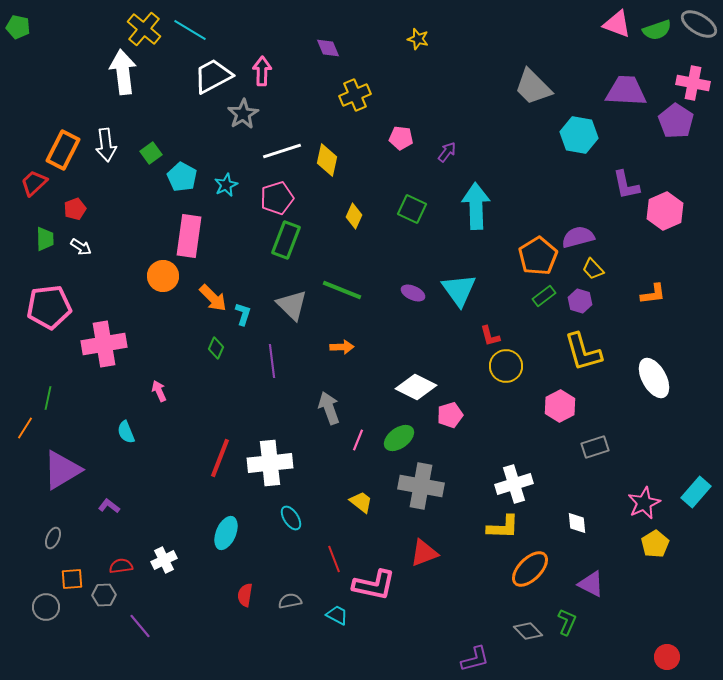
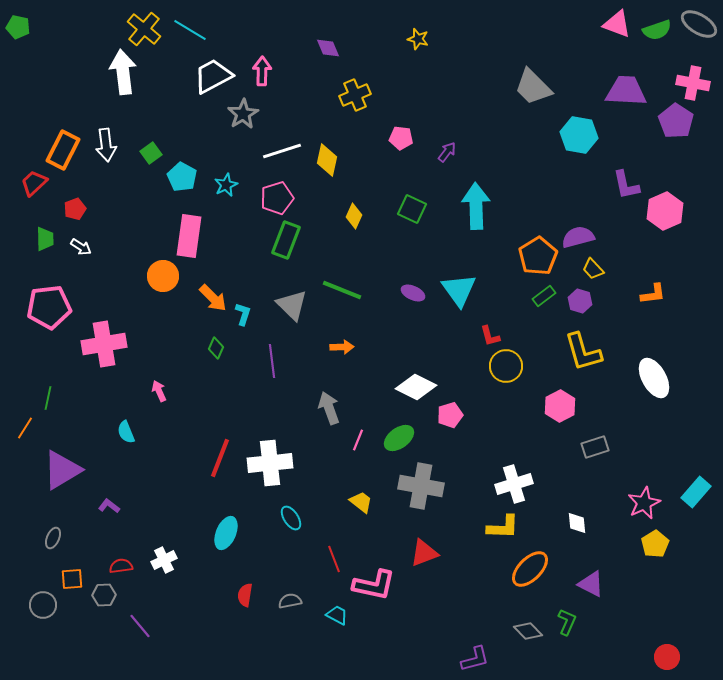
gray circle at (46, 607): moved 3 px left, 2 px up
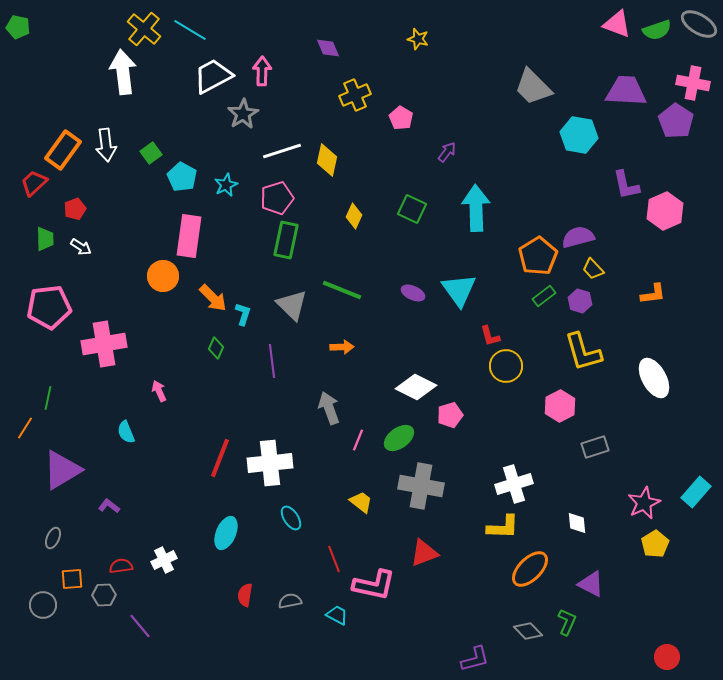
pink pentagon at (401, 138): moved 20 px up; rotated 25 degrees clockwise
orange rectangle at (63, 150): rotated 9 degrees clockwise
cyan arrow at (476, 206): moved 2 px down
green rectangle at (286, 240): rotated 9 degrees counterclockwise
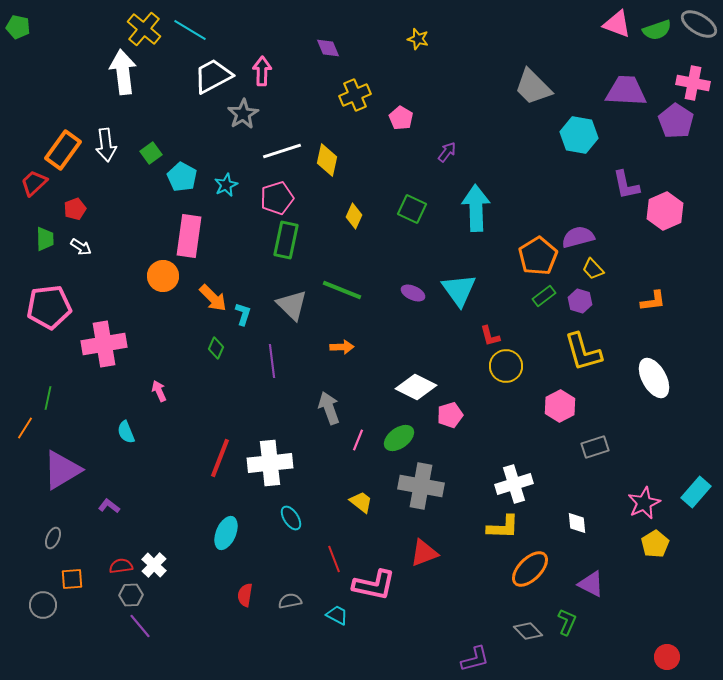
orange L-shape at (653, 294): moved 7 px down
white cross at (164, 560): moved 10 px left, 5 px down; rotated 20 degrees counterclockwise
gray hexagon at (104, 595): moved 27 px right
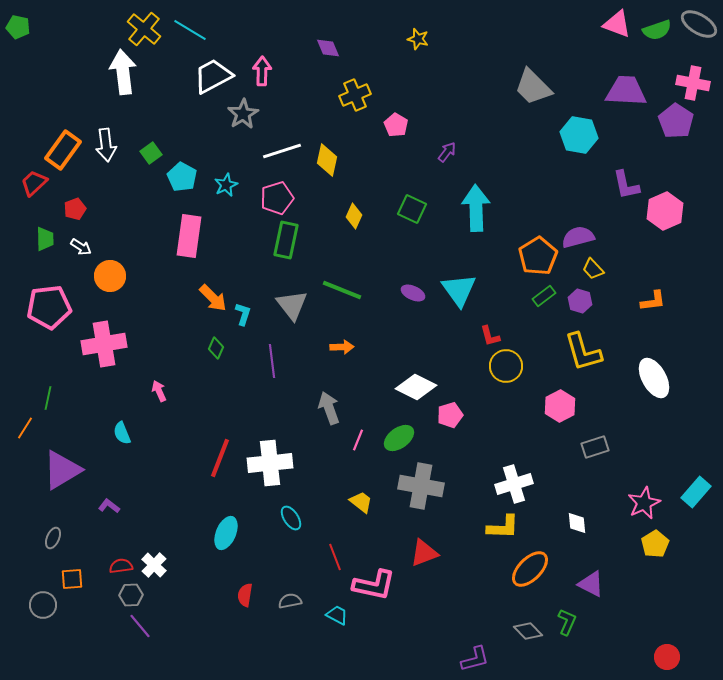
pink pentagon at (401, 118): moved 5 px left, 7 px down
orange circle at (163, 276): moved 53 px left
gray triangle at (292, 305): rotated 8 degrees clockwise
cyan semicircle at (126, 432): moved 4 px left, 1 px down
red line at (334, 559): moved 1 px right, 2 px up
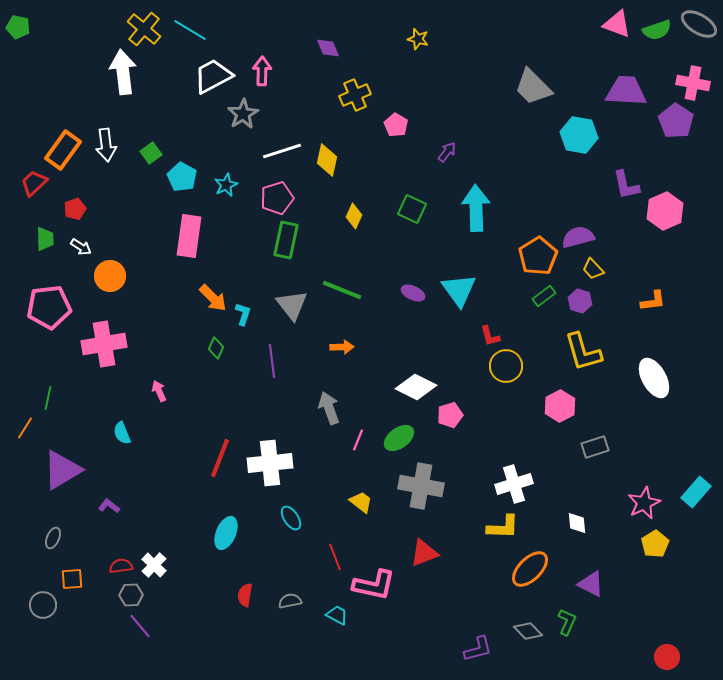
purple L-shape at (475, 659): moved 3 px right, 10 px up
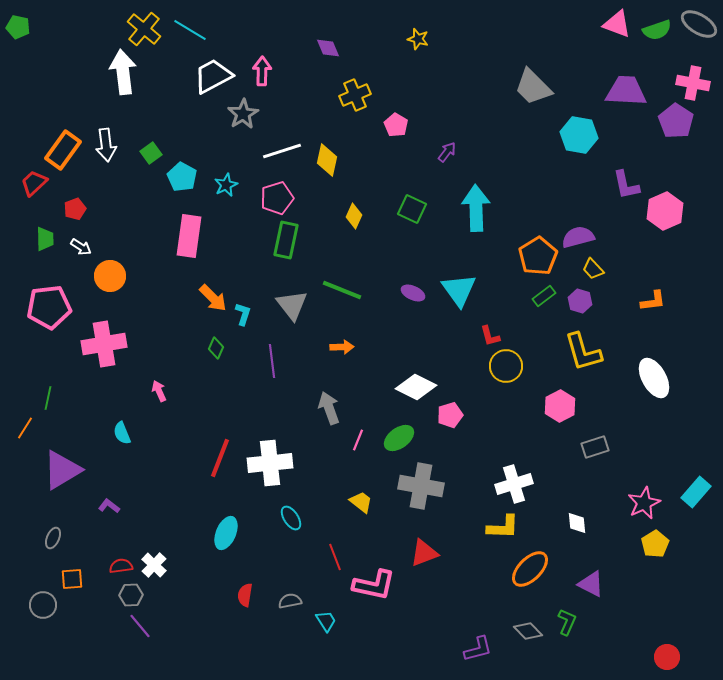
cyan trapezoid at (337, 615): moved 11 px left, 6 px down; rotated 30 degrees clockwise
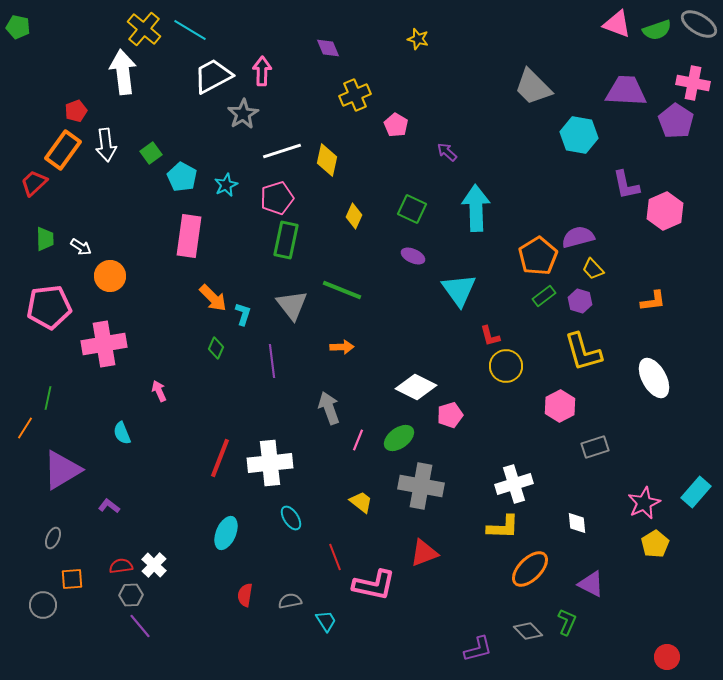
purple arrow at (447, 152): rotated 85 degrees counterclockwise
red pentagon at (75, 209): moved 1 px right, 98 px up
purple ellipse at (413, 293): moved 37 px up
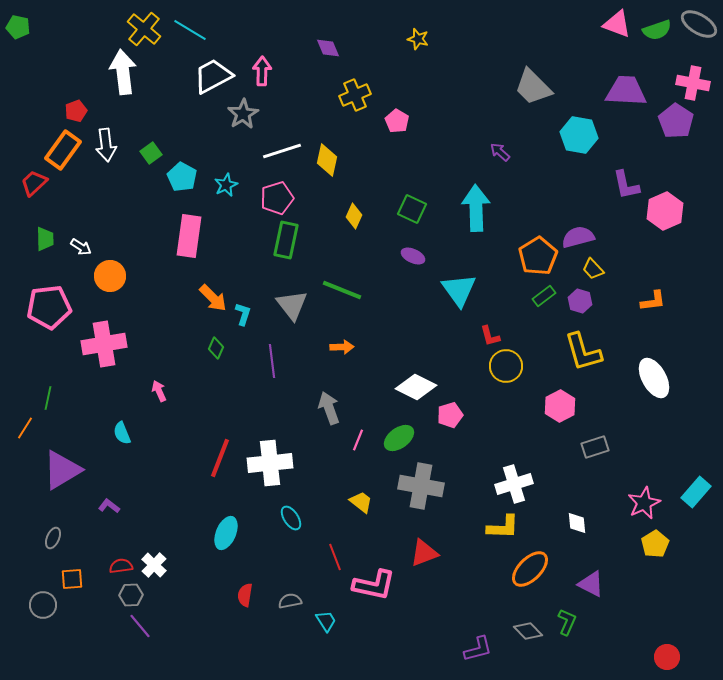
pink pentagon at (396, 125): moved 1 px right, 4 px up
purple arrow at (447, 152): moved 53 px right
